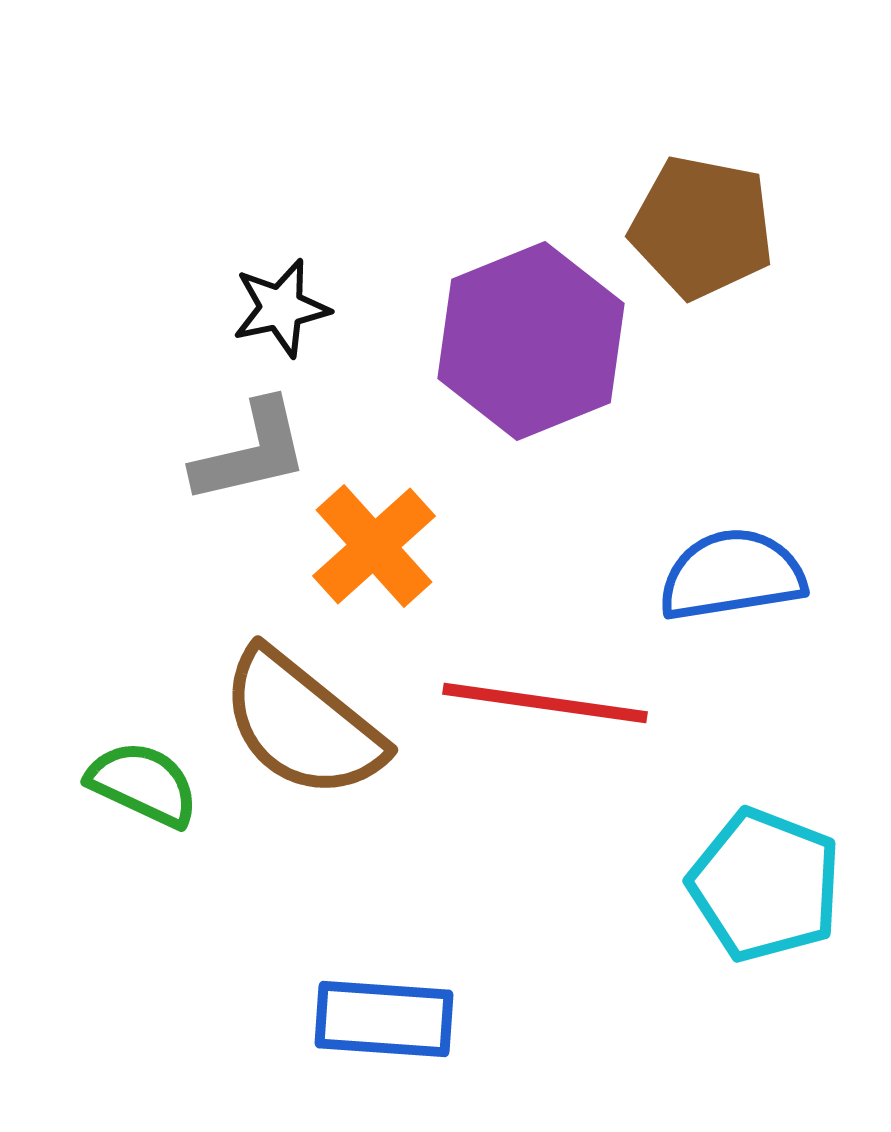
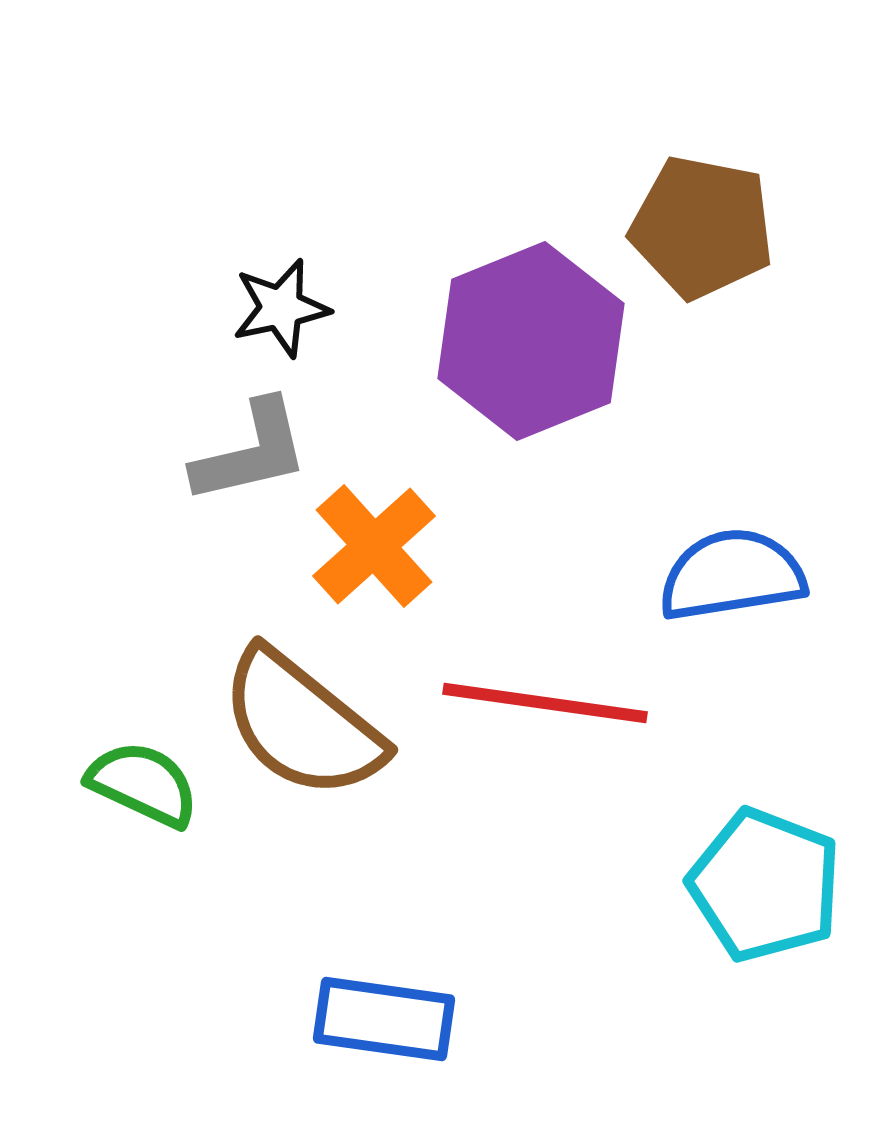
blue rectangle: rotated 4 degrees clockwise
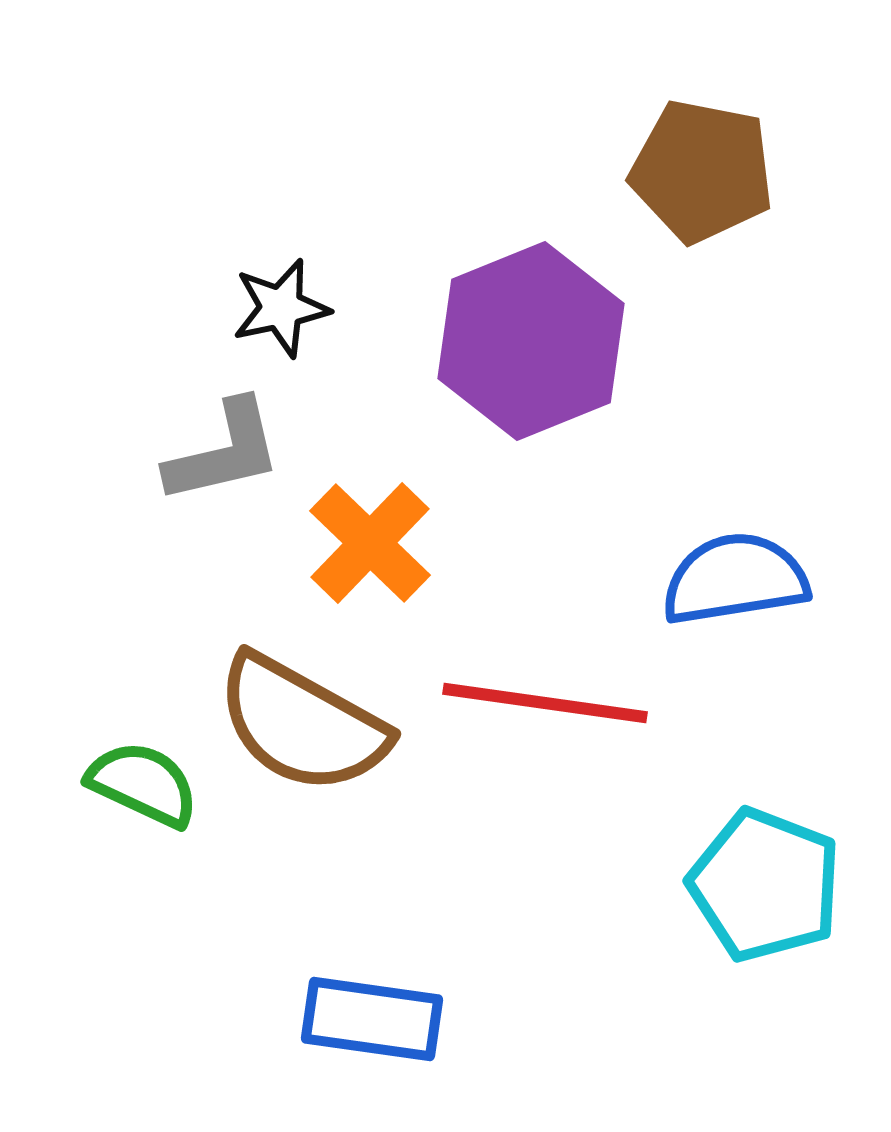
brown pentagon: moved 56 px up
gray L-shape: moved 27 px left
orange cross: moved 4 px left, 3 px up; rotated 4 degrees counterclockwise
blue semicircle: moved 3 px right, 4 px down
brown semicircle: rotated 10 degrees counterclockwise
blue rectangle: moved 12 px left
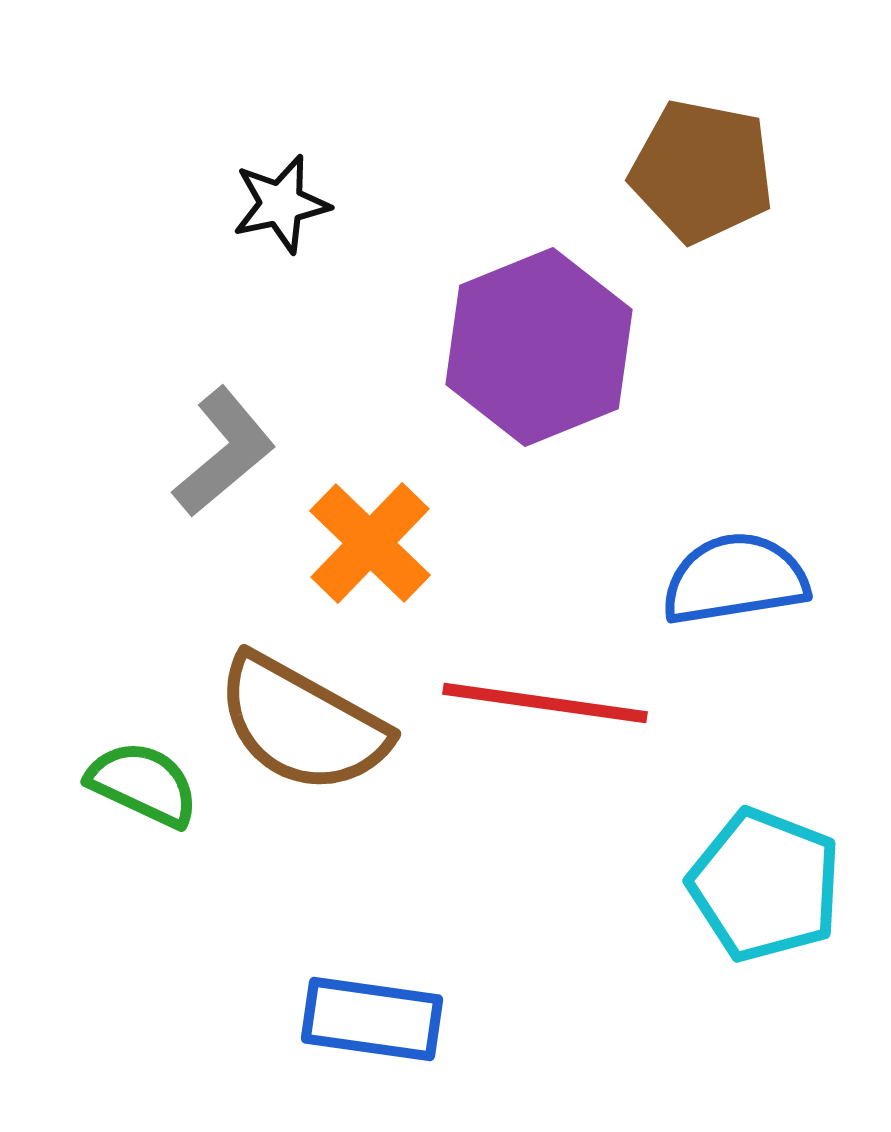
black star: moved 104 px up
purple hexagon: moved 8 px right, 6 px down
gray L-shape: rotated 27 degrees counterclockwise
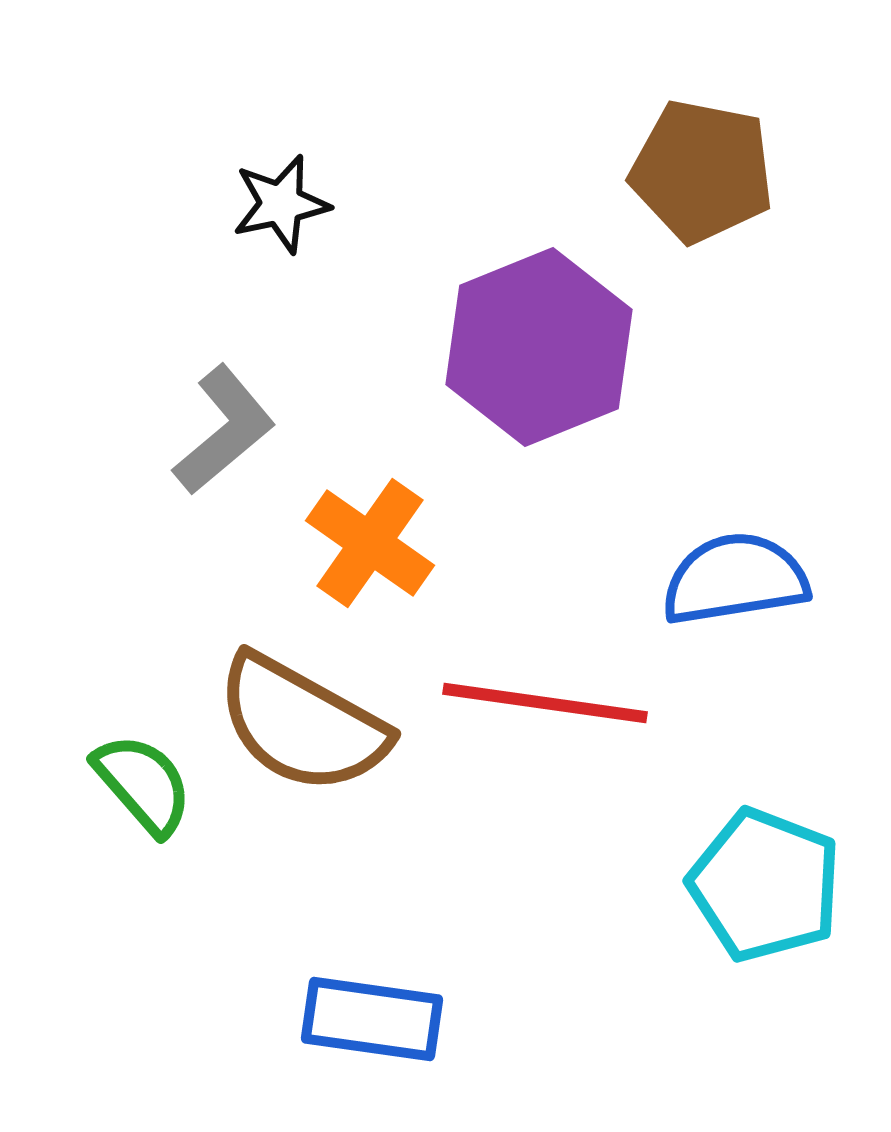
gray L-shape: moved 22 px up
orange cross: rotated 9 degrees counterclockwise
green semicircle: rotated 24 degrees clockwise
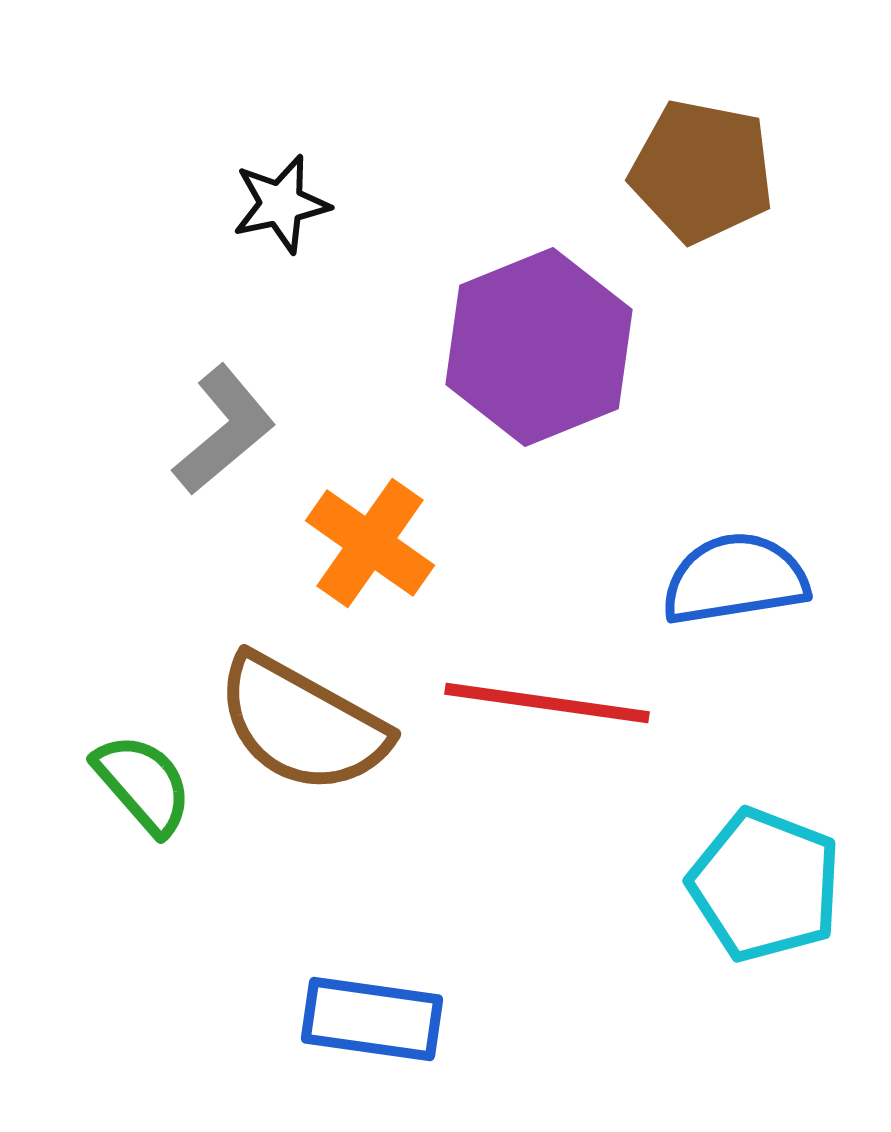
red line: moved 2 px right
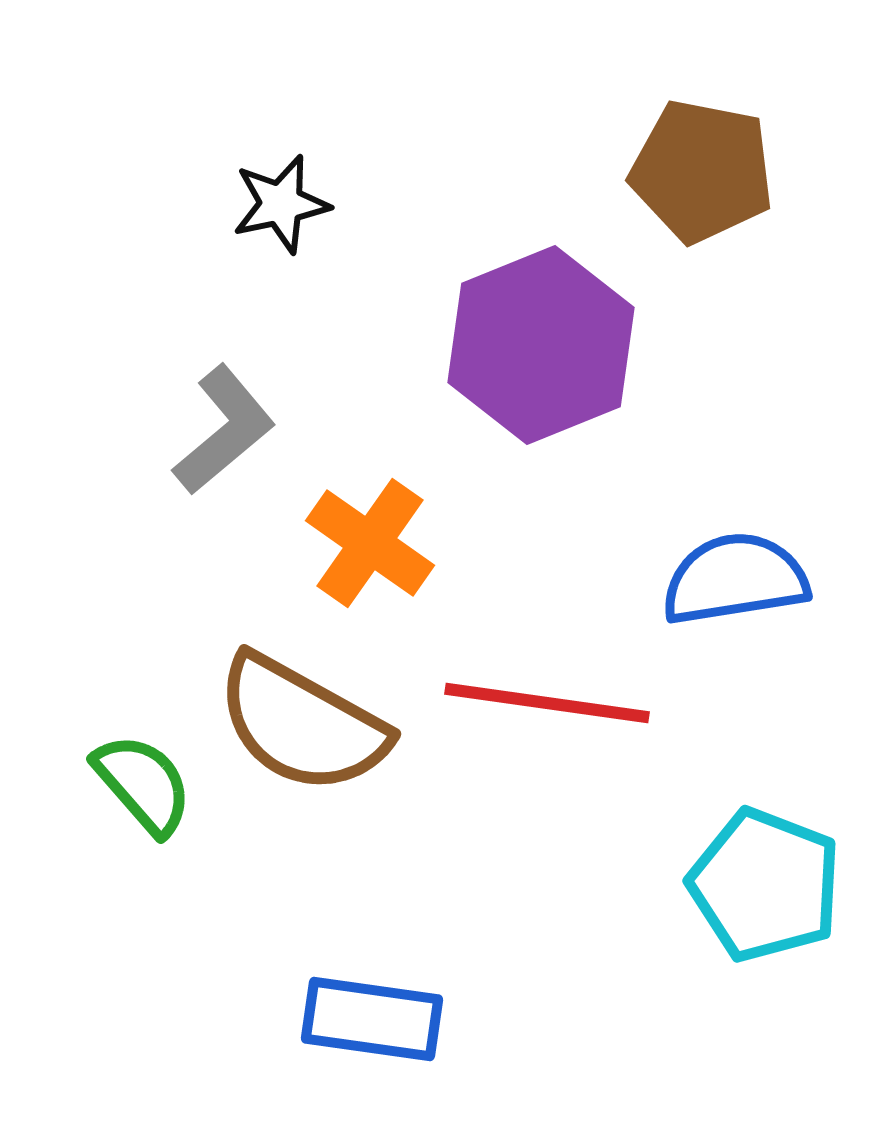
purple hexagon: moved 2 px right, 2 px up
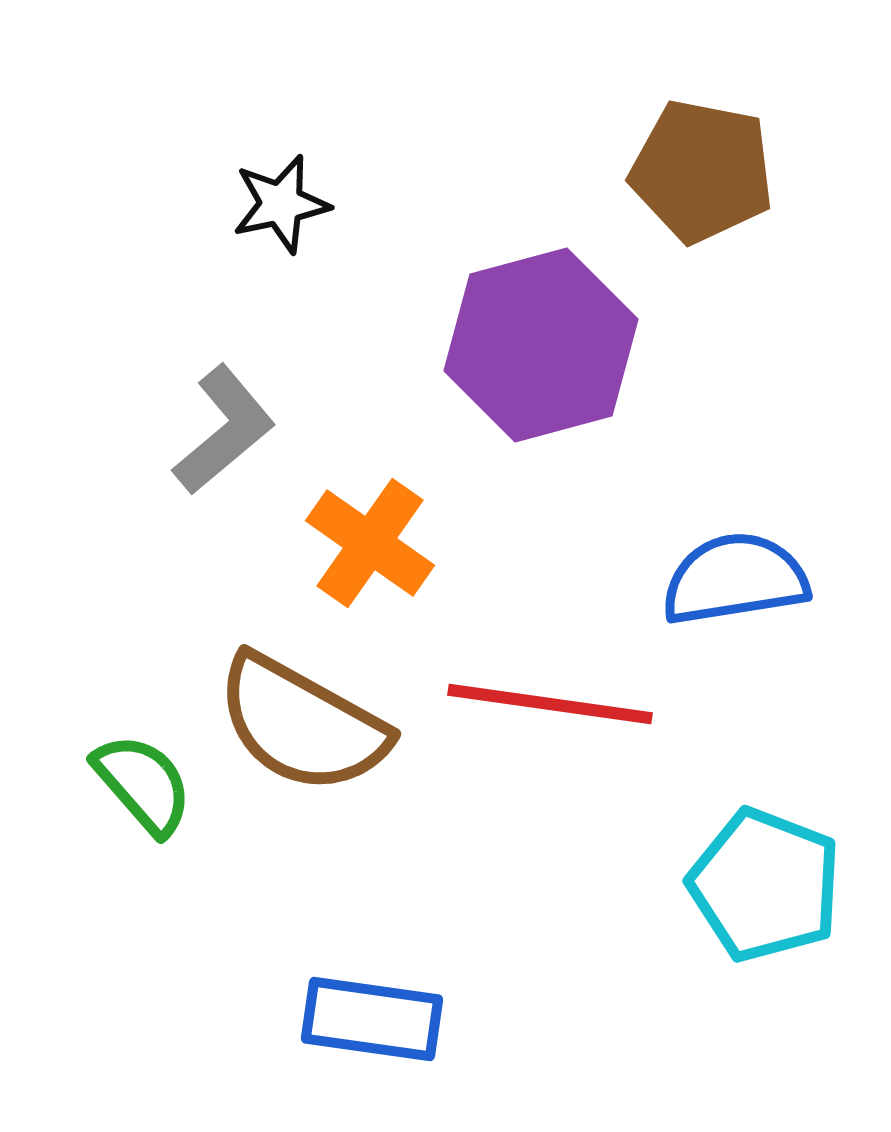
purple hexagon: rotated 7 degrees clockwise
red line: moved 3 px right, 1 px down
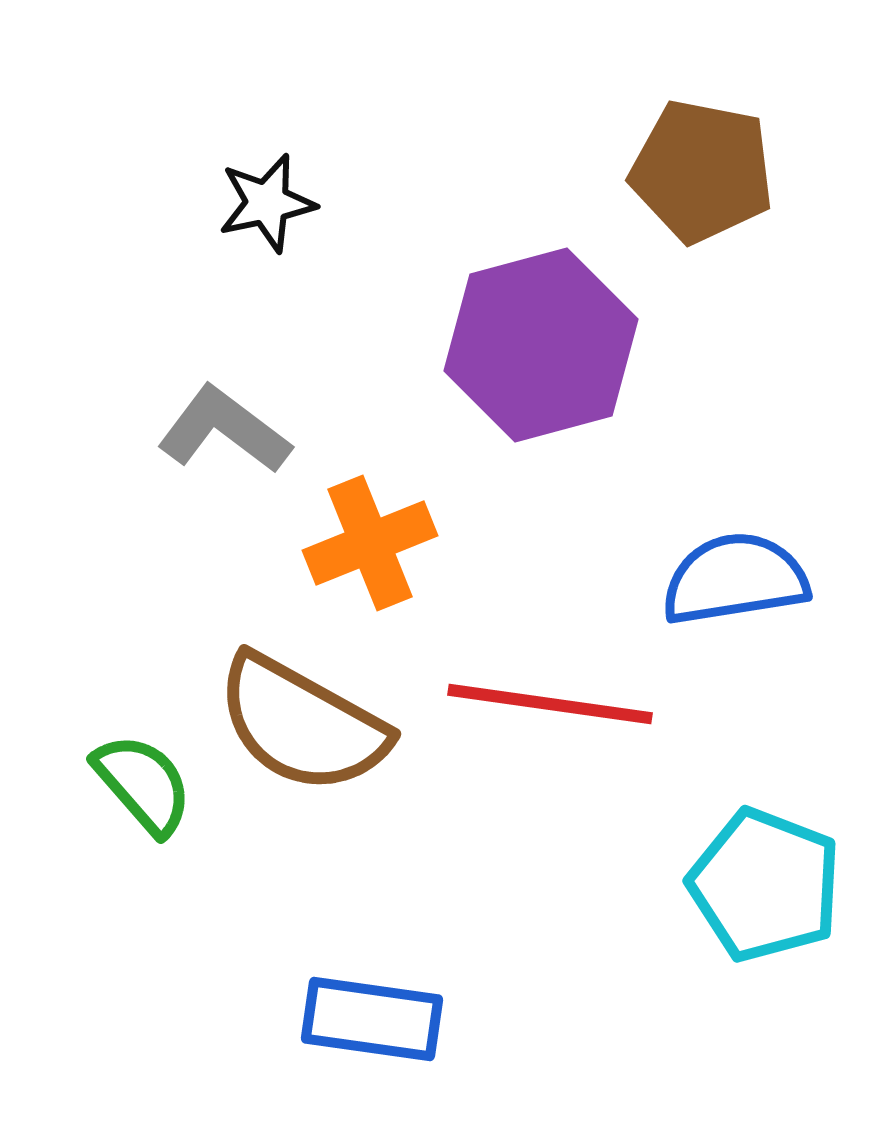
black star: moved 14 px left, 1 px up
gray L-shape: rotated 103 degrees counterclockwise
orange cross: rotated 33 degrees clockwise
